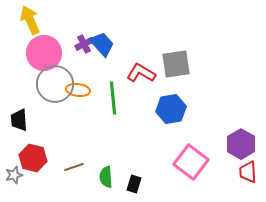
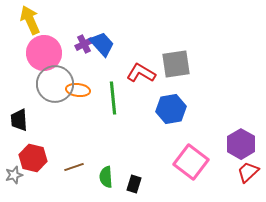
red trapezoid: rotated 50 degrees clockwise
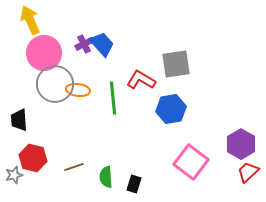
red L-shape: moved 7 px down
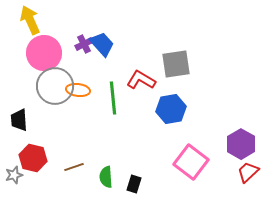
gray circle: moved 2 px down
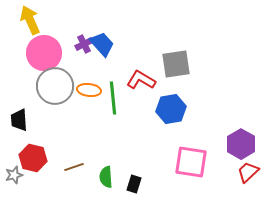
orange ellipse: moved 11 px right
pink square: rotated 28 degrees counterclockwise
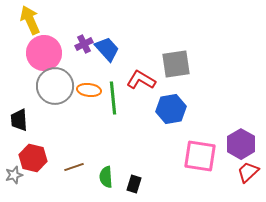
blue trapezoid: moved 5 px right, 5 px down
pink square: moved 9 px right, 6 px up
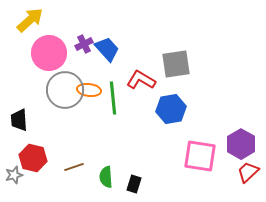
yellow arrow: rotated 72 degrees clockwise
pink circle: moved 5 px right
gray circle: moved 10 px right, 4 px down
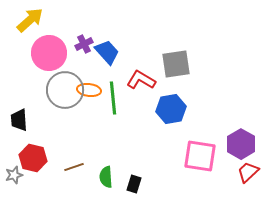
blue trapezoid: moved 3 px down
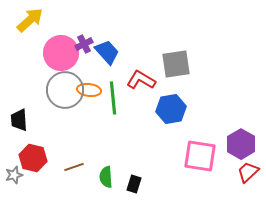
pink circle: moved 12 px right
